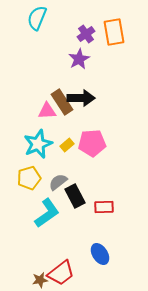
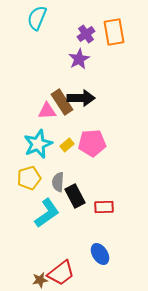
gray semicircle: rotated 48 degrees counterclockwise
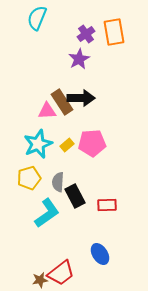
red rectangle: moved 3 px right, 2 px up
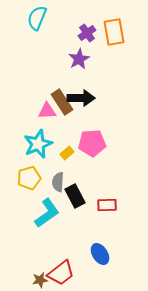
purple cross: moved 1 px right, 1 px up
yellow rectangle: moved 8 px down
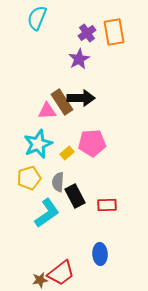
blue ellipse: rotated 30 degrees clockwise
